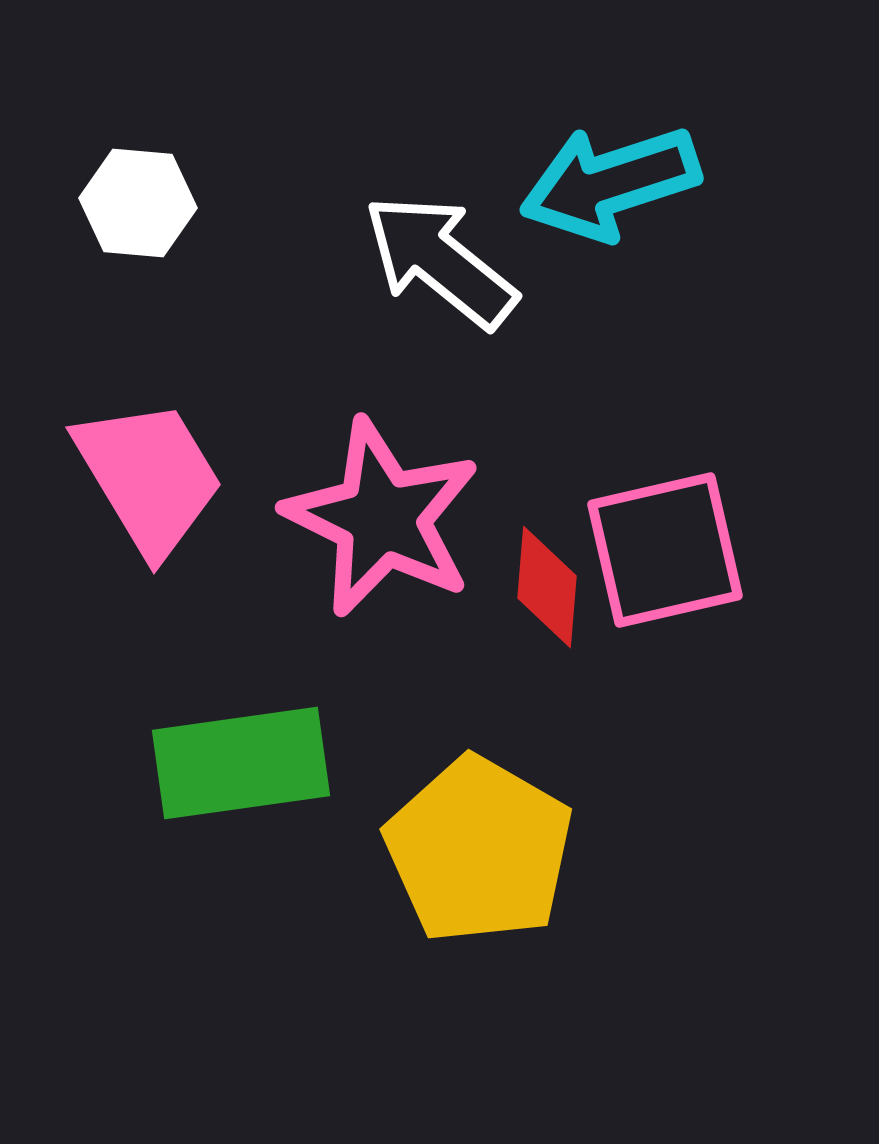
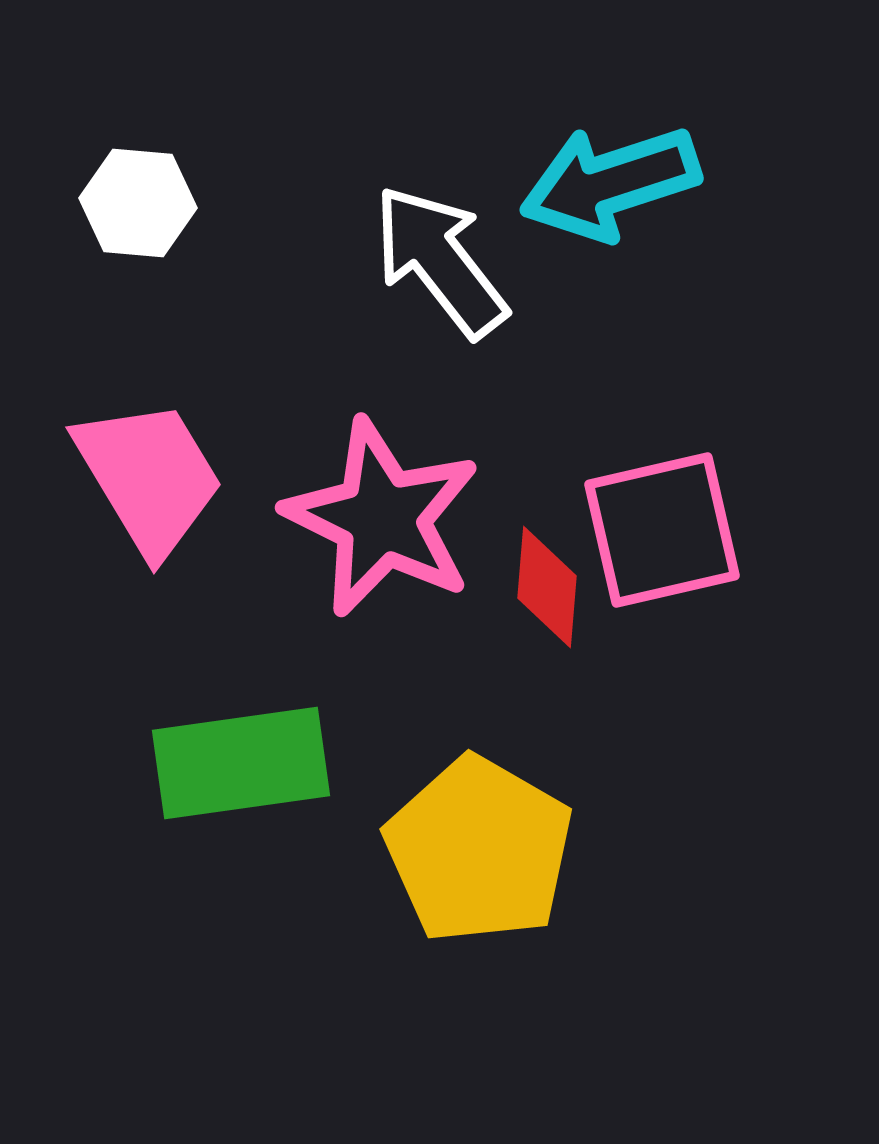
white arrow: rotated 13 degrees clockwise
pink square: moved 3 px left, 20 px up
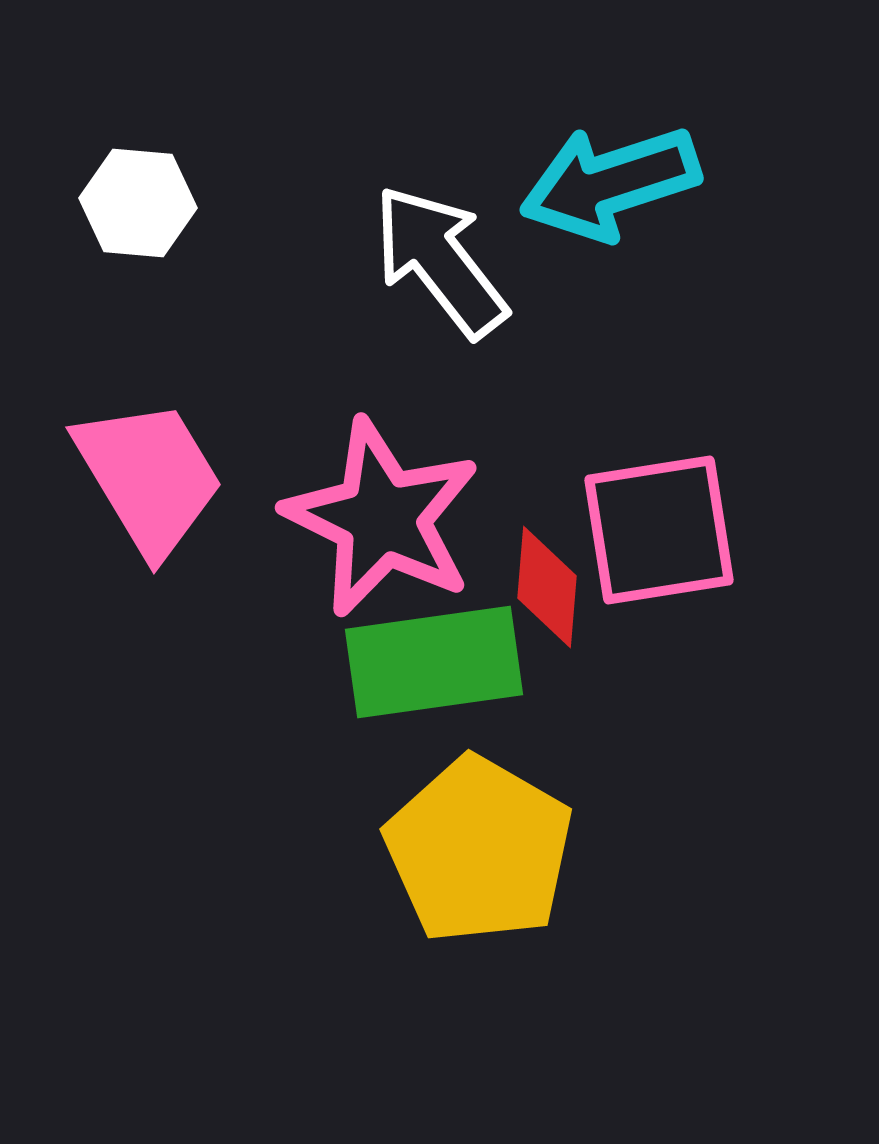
pink square: moved 3 px left; rotated 4 degrees clockwise
green rectangle: moved 193 px right, 101 px up
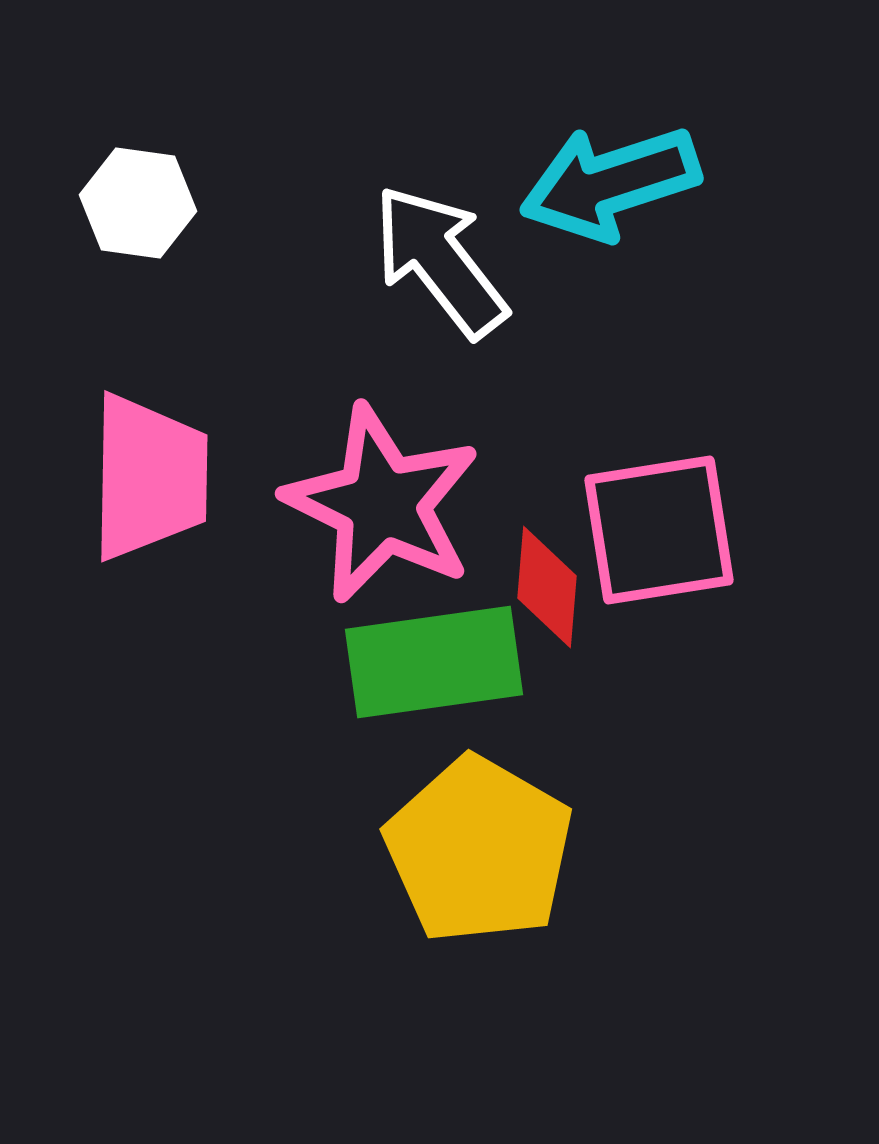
white hexagon: rotated 3 degrees clockwise
pink trapezoid: rotated 32 degrees clockwise
pink star: moved 14 px up
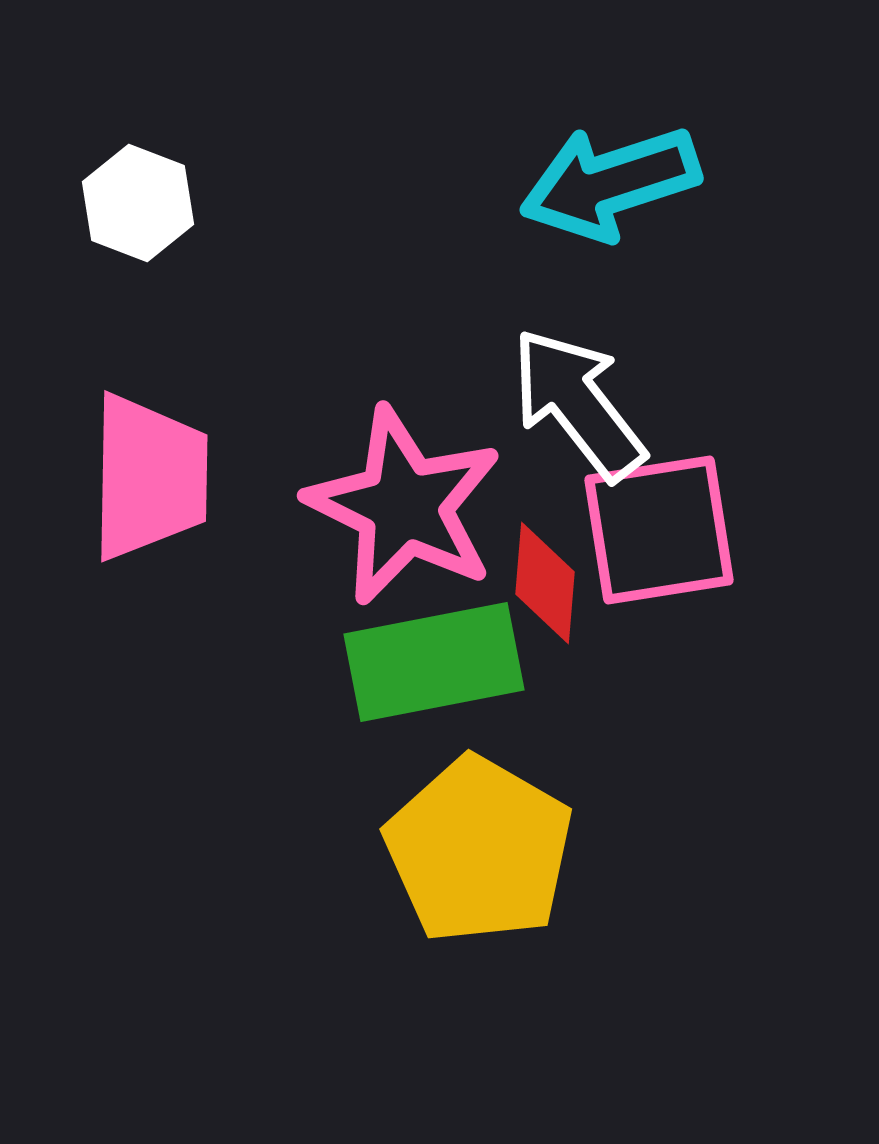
white hexagon: rotated 13 degrees clockwise
white arrow: moved 138 px right, 143 px down
pink star: moved 22 px right, 2 px down
red diamond: moved 2 px left, 4 px up
green rectangle: rotated 3 degrees counterclockwise
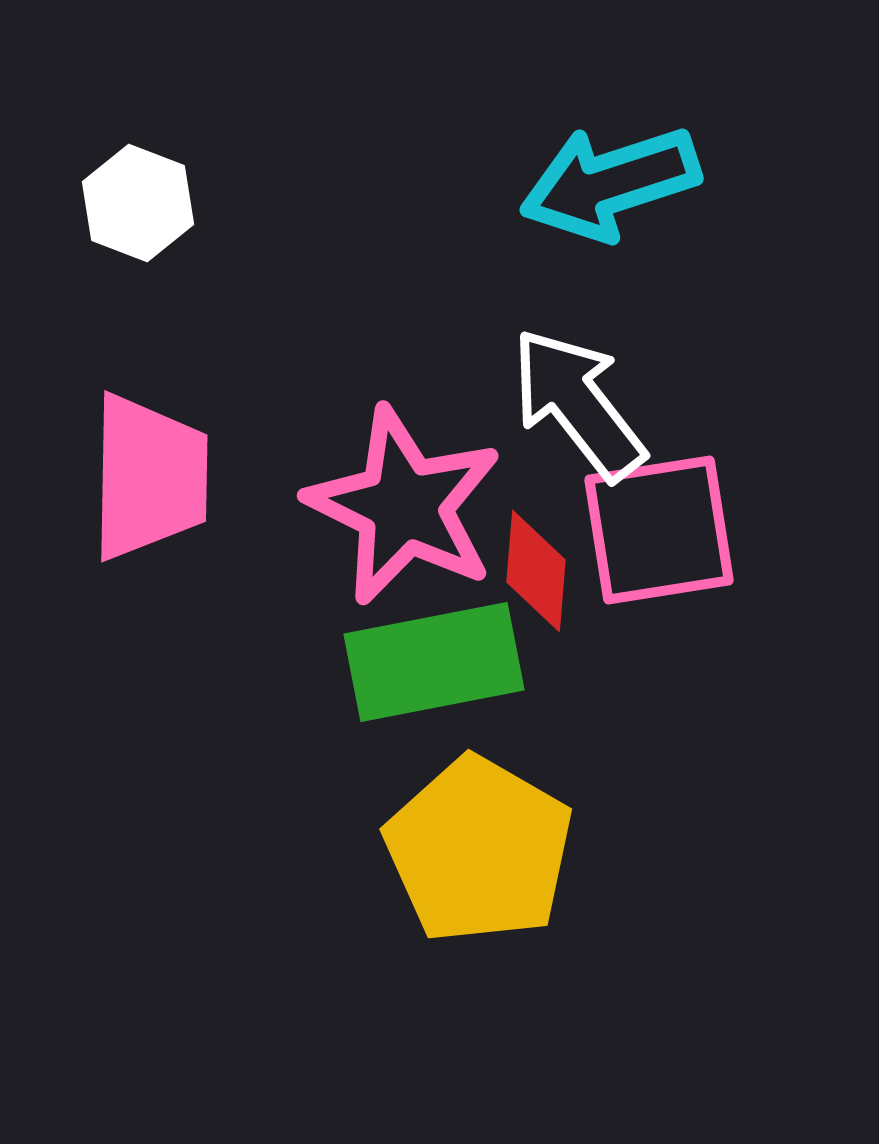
red diamond: moved 9 px left, 12 px up
